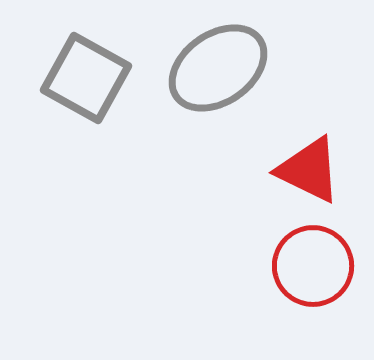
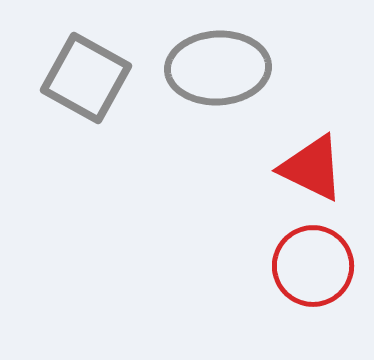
gray ellipse: rotated 32 degrees clockwise
red triangle: moved 3 px right, 2 px up
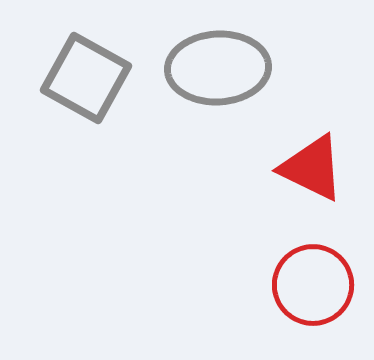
red circle: moved 19 px down
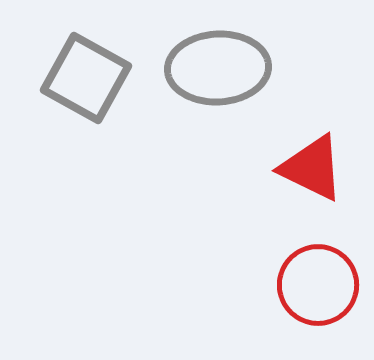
red circle: moved 5 px right
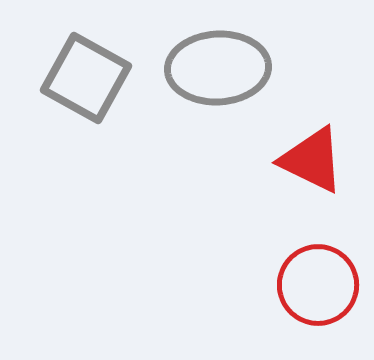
red triangle: moved 8 px up
